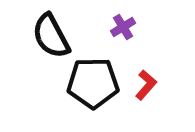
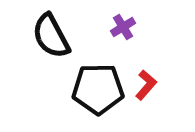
black pentagon: moved 5 px right, 6 px down
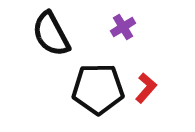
black semicircle: moved 2 px up
red L-shape: moved 3 px down
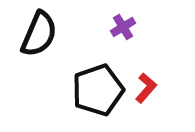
black semicircle: moved 12 px left; rotated 129 degrees counterclockwise
black pentagon: moved 1 px down; rotated 18 degrees counterclockwise
